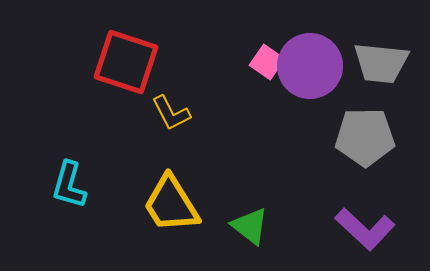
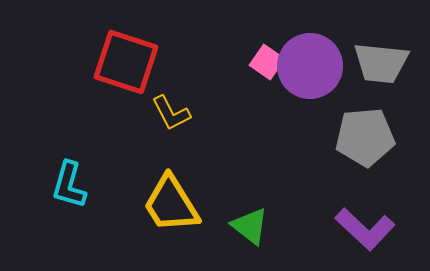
gray pentagon: rotated 4 degrees counterclockwise
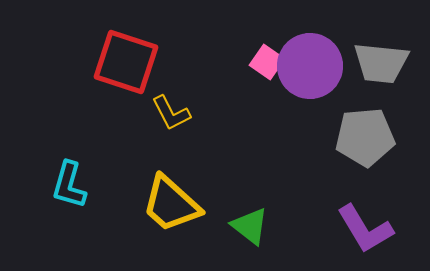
yellow trapezoid: rotated 16 degrees counterclockwise
purple L-shape: rotated 16 degrees clockwise
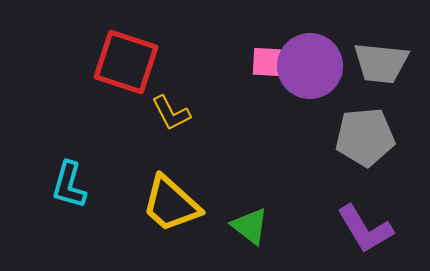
pink square: rotated 32 degrees counterclockwise
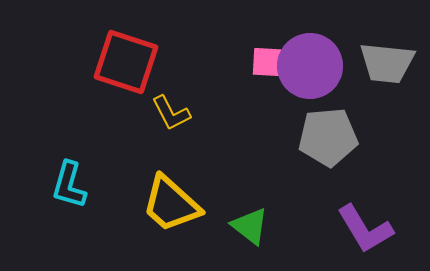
gray trapezoid: moved 6 px right
gray pentagon: moved 37 px left
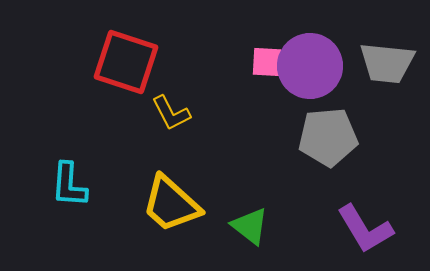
cyan L-shape: rotated 12 degrees counterclockwise
